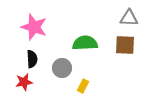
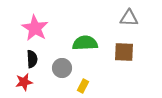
pink star: moved 1 px right, 1 px down; rotated 12 degrees clockwise
brown square: moved 1 px left, 7 px down
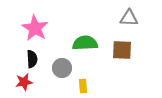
brown square: moved 2 px left, 2 px up
yellow rectangle: rotated 32 degrees counterclockwise
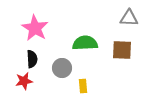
red star: moved 1 px up
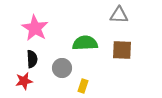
gray triangle: moved 10 px left, 3 px up
yellow rectangle: rotated 24 degrees clockwise
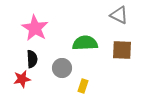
gray triangle: rotated 24 degrees clockwise
red star: moved 2 px left, 2 px up
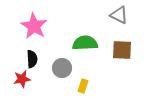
pink star: moved 1 px left, 2 px up
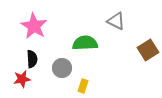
gray triangle: moved 3 px left, 6 px down
brown square: moved 26 px right; rotated 35 degrees counterclockwise
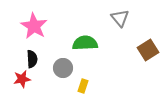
gray triangle: moved 4 px right, 3 px up; rotated 24 degrees clockwise
gray circle: moved 1 px right
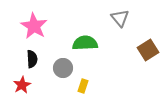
red star: moved 6 px down; rotated 18 degrees counterclockwise
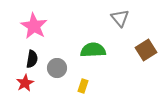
green semicircle: moved 8 px right, 7 px down
brown square: moved 2 px left
black semicircle: rotated 12 degrees clockwise
gray circle: moved 6 px left
red star: moved 3 px right, 2 px up
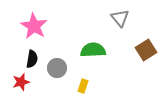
red star: moved 4 px left, 1 px up; rotated 12 degrees clockwise
